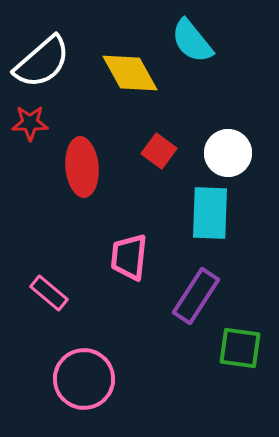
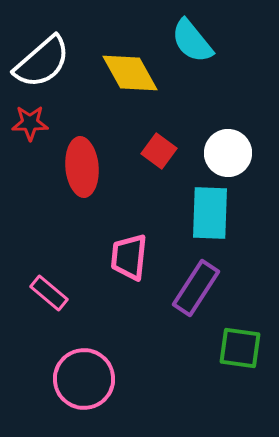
purple rectangle: moved 8 px up
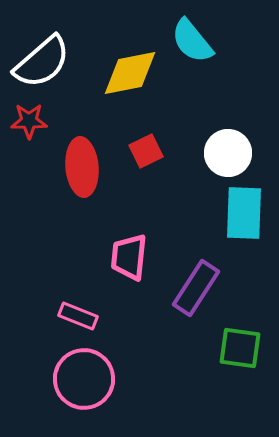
yellow diamond: rotated 72 degrees counterclockwise
red star: moved 1 px left, 2 px up
red square: moved 13 px left; rotated 28 degrees clockwise
cyan rectangle: moved 34 px right
pink rectangle: moved 29 px right, 23 px down; rotated 18 degrees counterclockwise
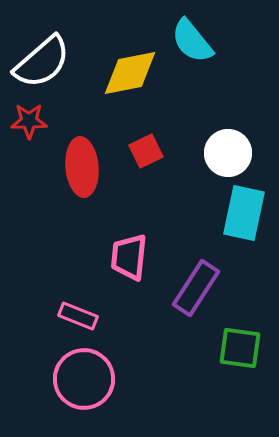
cyan rectangle: rotated 10 degrees clockwise
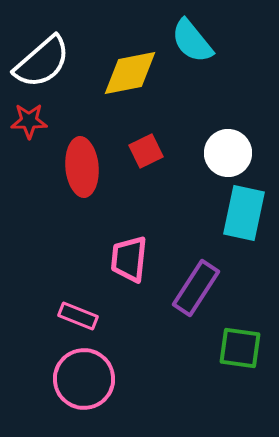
pink trapezoid: moved 2 px down
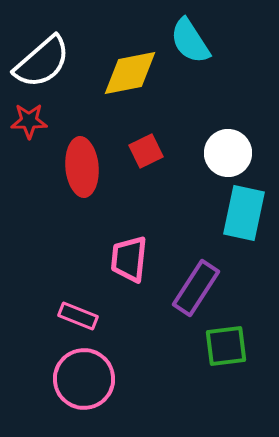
cyan semicircle: moved 2 px left; rotated 6 degrees clockwise
green square: moved 14 px left, 2 px up; rotated 15 degrees counterclockwise
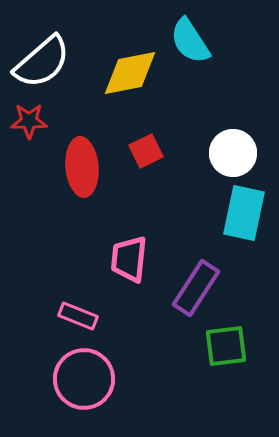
white circle: moved 5 px right
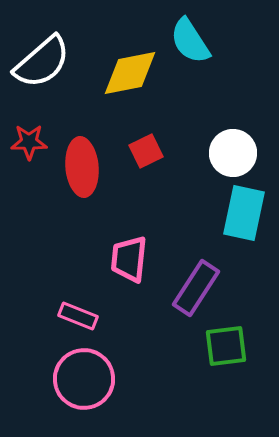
red star: moved 21 px down
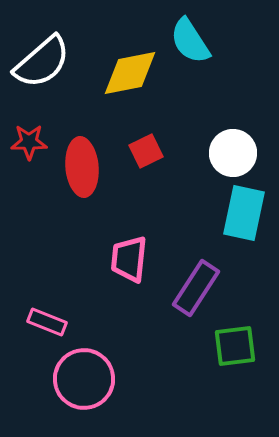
pink rectangle: moved 31 px left, 6 px down
green square: moved 9 px right
